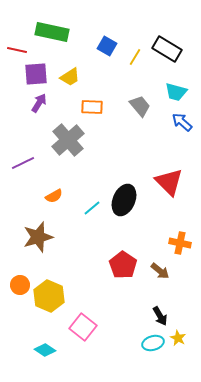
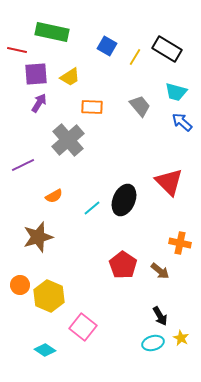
purple line: moved 2 px down
yellow star: moved 3 px right
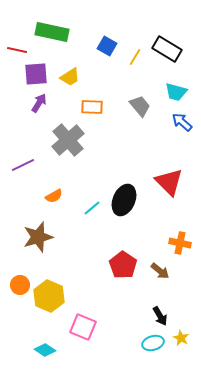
pink square: rotated 16 degrees counterclockwise
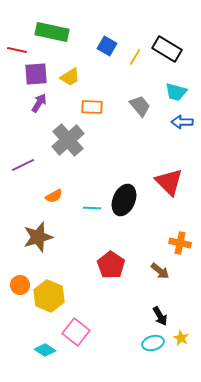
blue arrow: rotated 40 degrees counterclockwise
cyan line: rotated 42 degrees clockwise
red pentagon: moved 12 px left
pink square: moved 7 px left, 5 px down; rotated 16 degrees clockwise
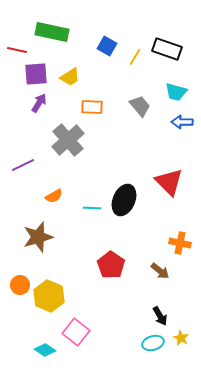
black rectangle: rotated 12 degrees counterclockwise
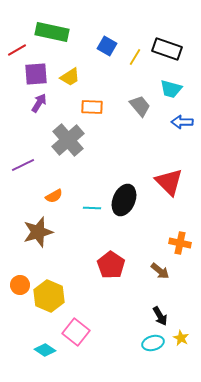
red line: rotated 42 degrees counterclockwise
cyan trapezoid: moved 5 px left, 3 px up
brown star: moved 5 px up
